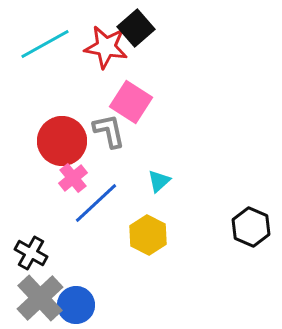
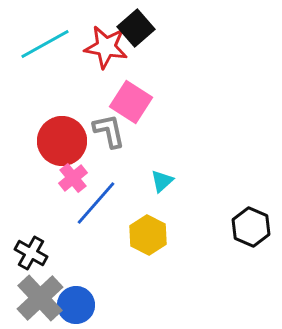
cyan triangle: moved 3 px right
blue line: rotated 6 degrees counterclockwise
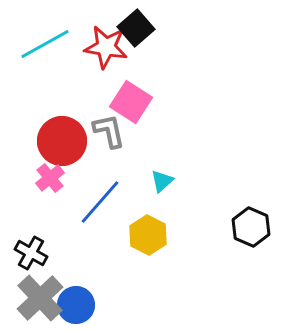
pink cross: moved 23 px left
blue line: moved 4 px right, 1 px up
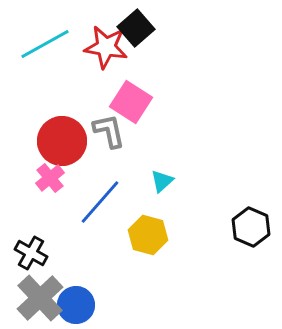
yellow hexagon: rotated 12 degrees counterclockwise
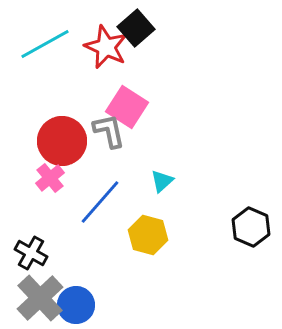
red star: rotated 15 degrees clockwise
pink square: moved 4 px left, 5 px down
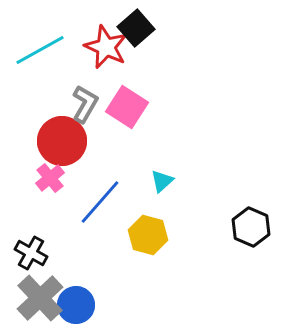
cyan line: moved 5 px left, 6 px down
gray L-shape: moved 24 px left, 27 px up; rotated 42 degrees clockwise
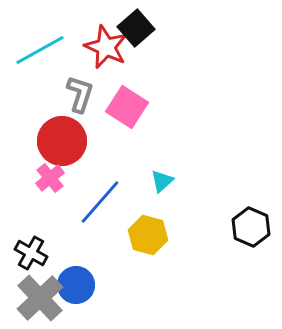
gray L-shape: moved 5 px left, 10 px up; rotated 12 degrees counterclockwise
blue circle: moved 20 px up
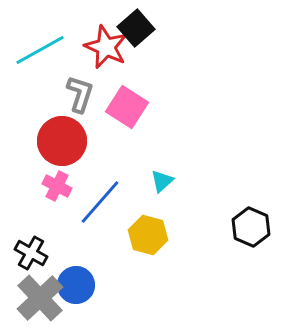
pink cross: moved 7 px right, 8 px down; rotated 24 degrees counterclockwise
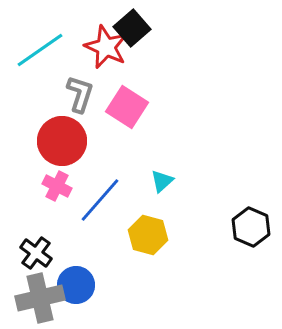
black square: moved 4 px left
cyan line: rotated 6 degrees counterclockwise
blue line: moved 2 px up
black cross: moved 5 px right; rotated 8 degrees clockwise
gray cross: rotated 30 degrees clockwise
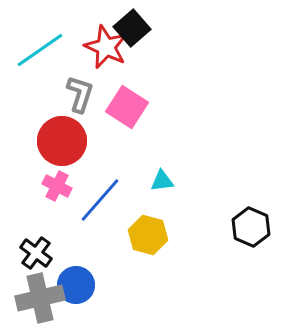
cyan triangle: rotated 35 degrees clockwise
